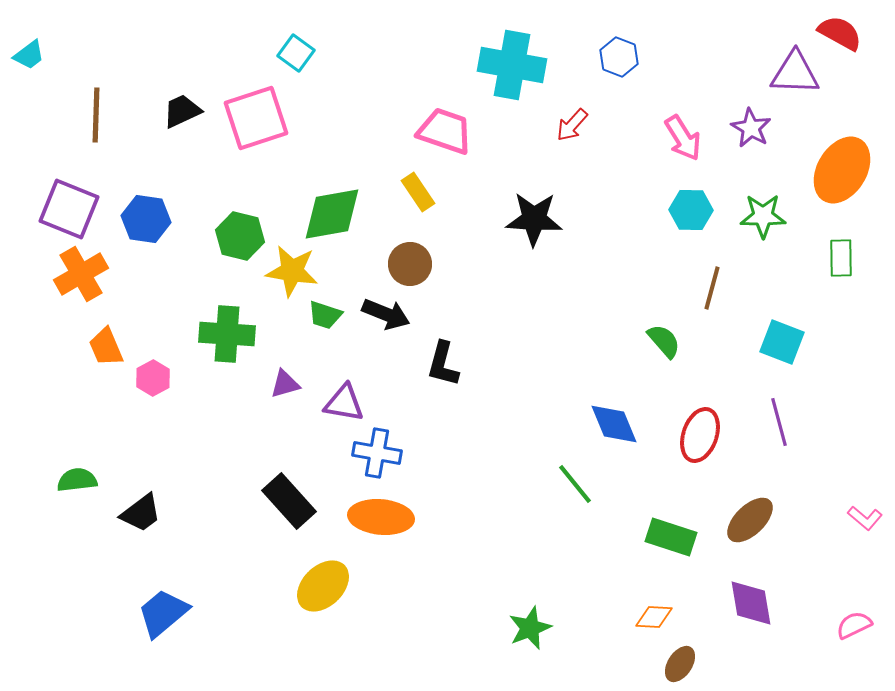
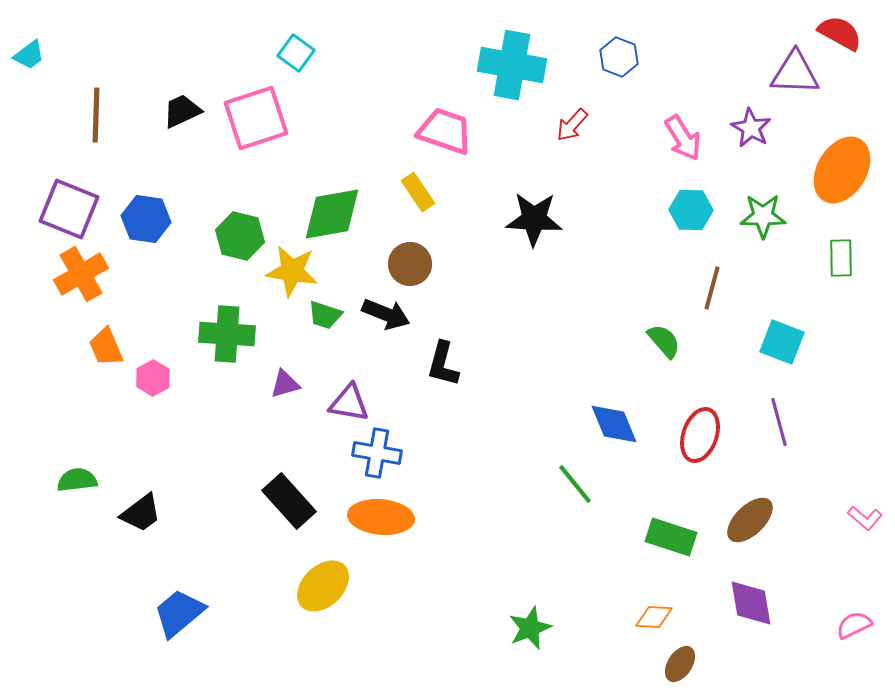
purple triangle at (344, 403): moved 5 px right
blue trapezoid at (163, 613): moved 16 px right
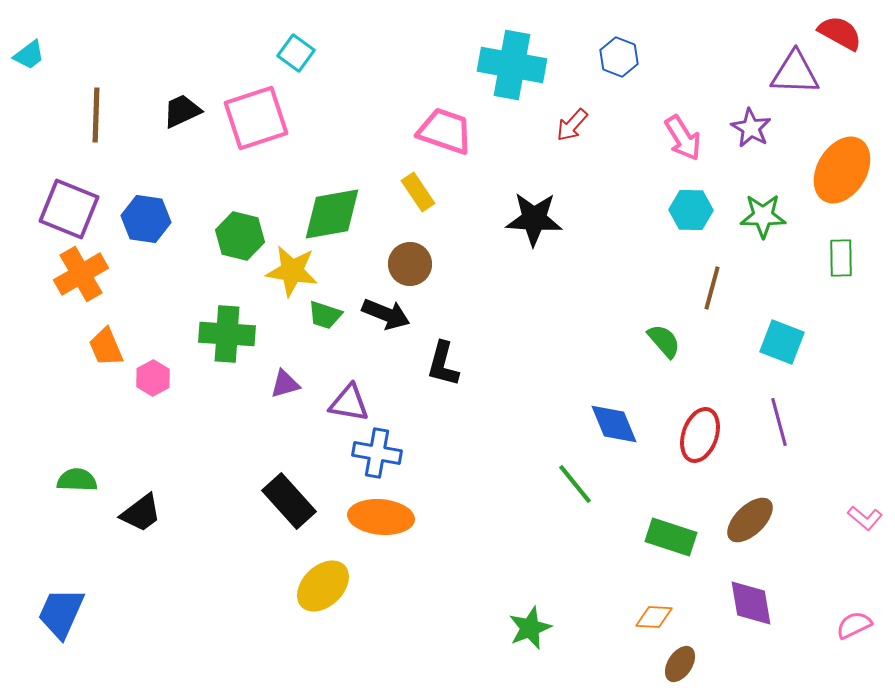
green semicircle at (77, 480): rotated 9 degrees clockwise
blue trapezoid at (179, 613): moved 118 px left; rotated 26 degrees counterclockwise
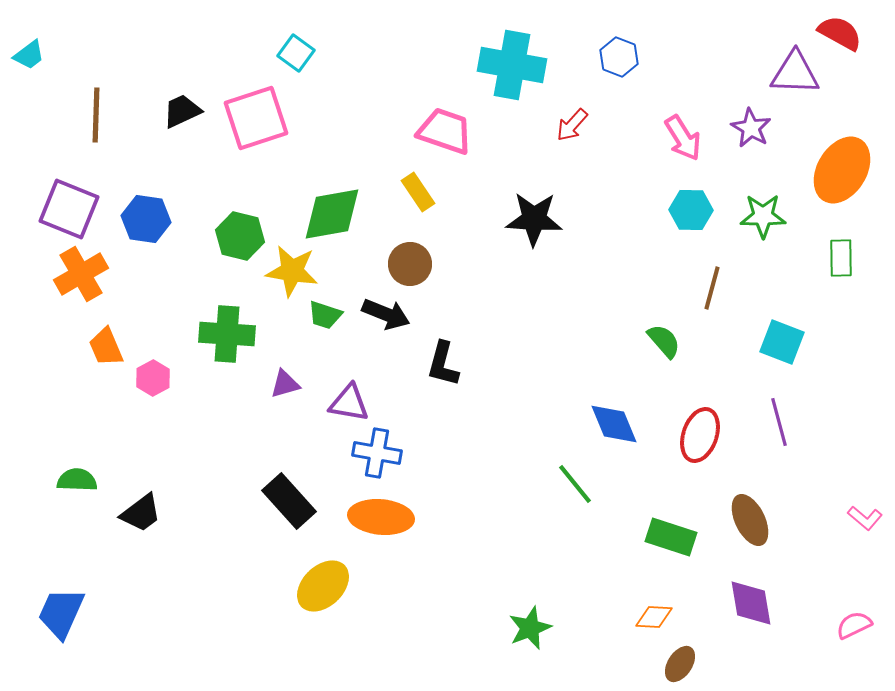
brown ellipse at (750, 520): rotated 72 degrees counterclockwise
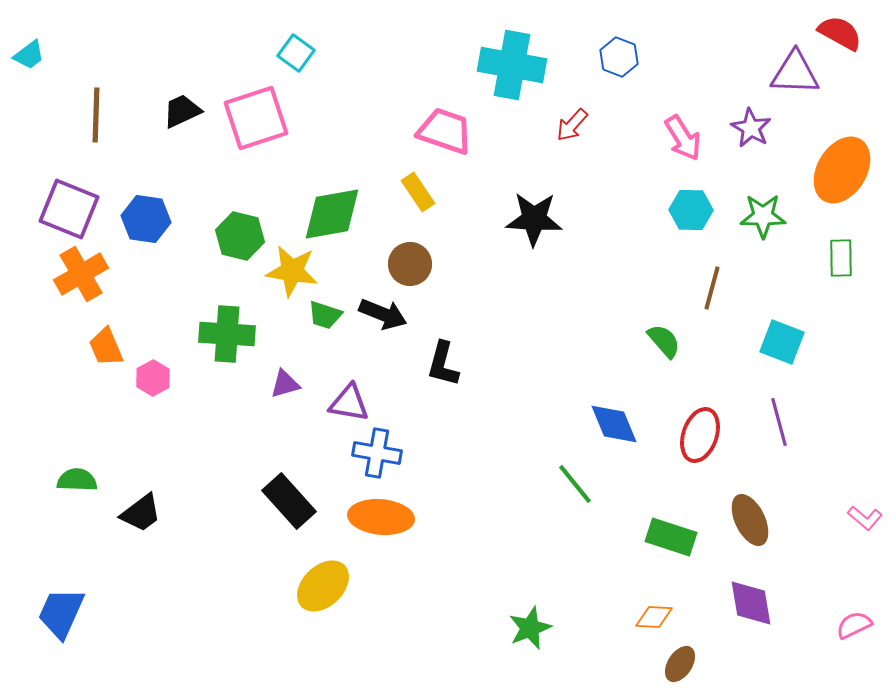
black arrow at (386, 314): moved 3 px left
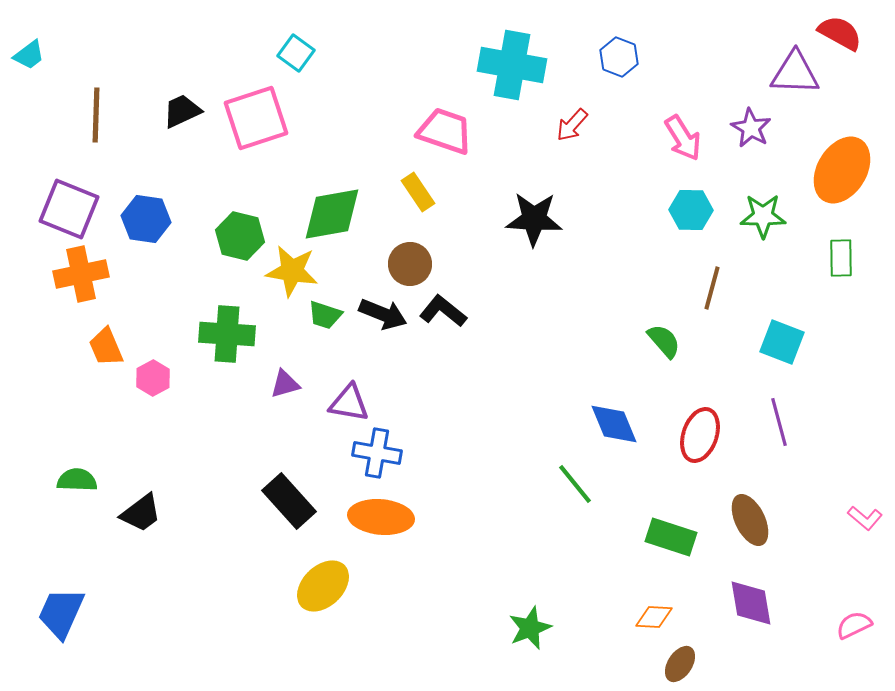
orange cross at (81, 274): rotated 18 degrees clockwise
black L-shape at (443, 364): moved 53 px up; rotated 114 degrees clockwise
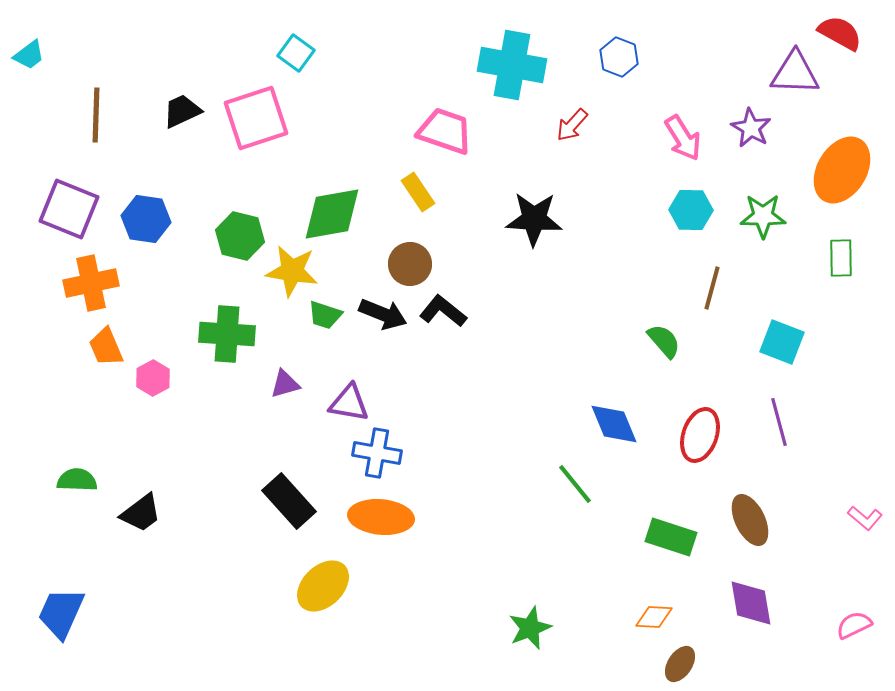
orange cross at (81, 274): moved 10 px right, 9 px down
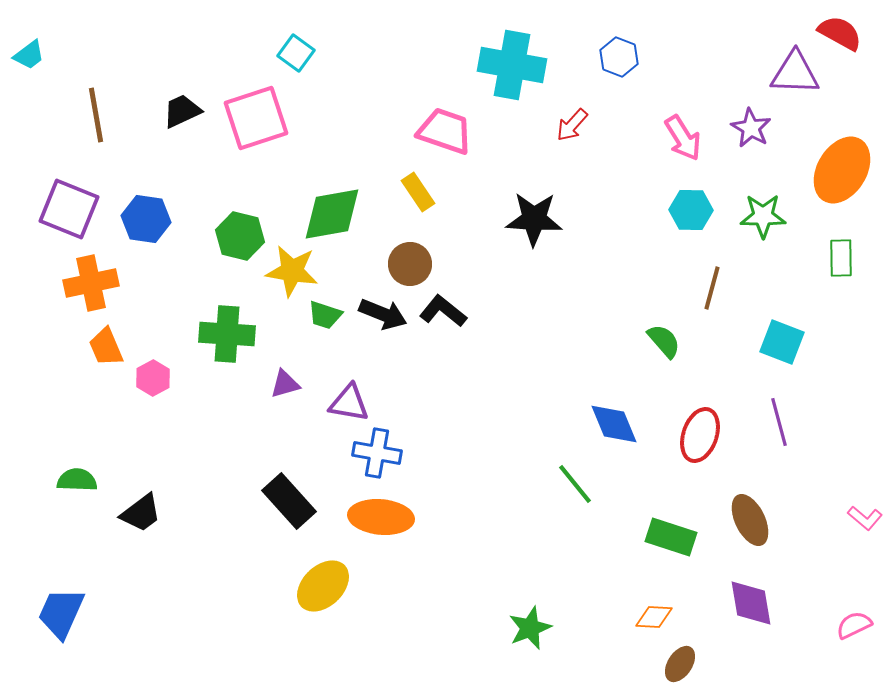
brown line at (96, 115): rotated 12 degrees counterclockwise
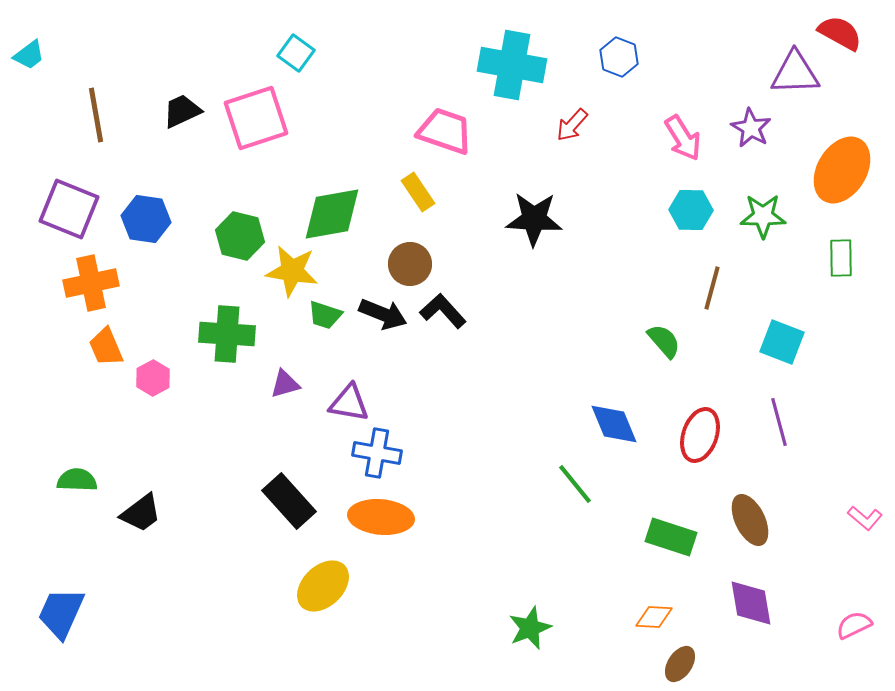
purple triangle at (795, 73): rotated 4 degrees counterclockwise
black L-shape at (443, 311): rotated 9 degrees clockwise
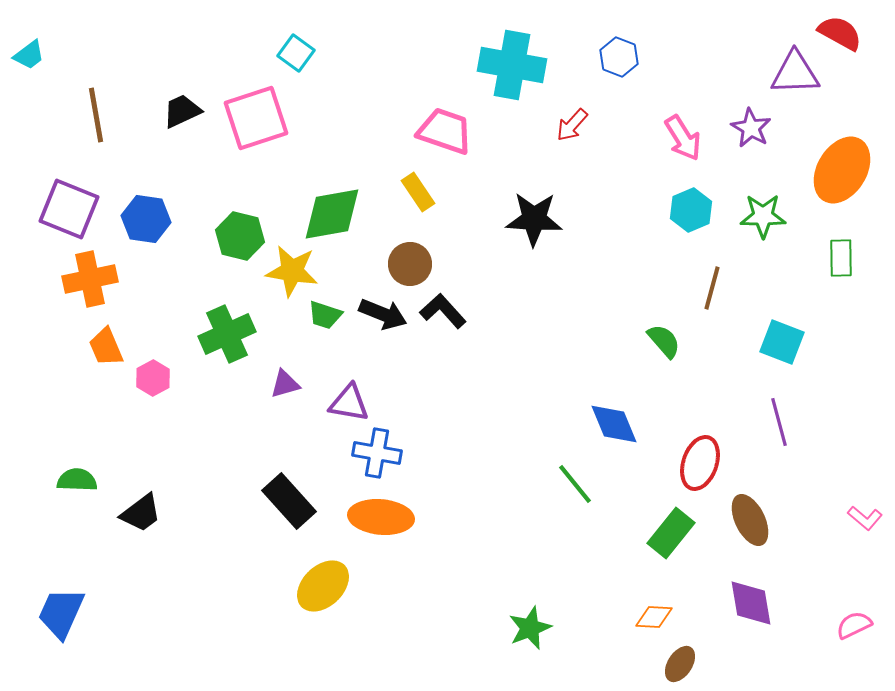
cyan hexagon at (691, 210): rotated 24 degrees counterclockwise
orange cross at (91, 283): moved 1 px left, 4 px up
green cross at (227, 334): rotated 28 degrees counterclockwise
red ellipse at (700, 435): moved 28 px down
green rectangle at (671, 537): moved 4 px up; rotated 69 degrees counterclockwise
